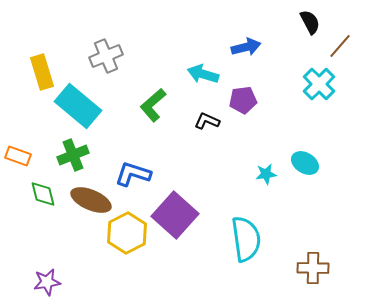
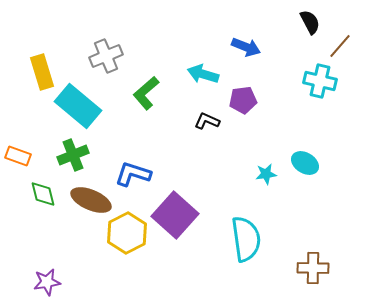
blue arrow: rotated 36 degrees clockwise
cyan cross: moved 1 px right, 3 px up; rotated 32 degrees counterclockwise
green L-shape: moved 7 px left, 12 px up
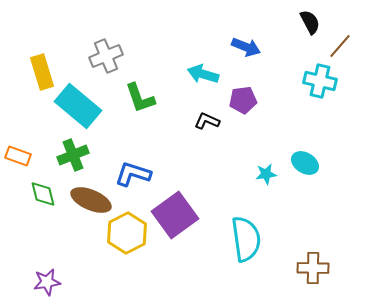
green L-shape: moved 6 px left, 5 px down; rotated 68 degrees counterclockwise
purple square: rotated 12 degrees clockwise
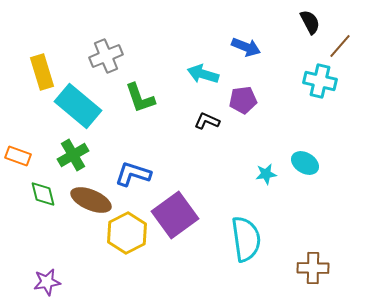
green cross: rotated 8 degrees counterclockwise
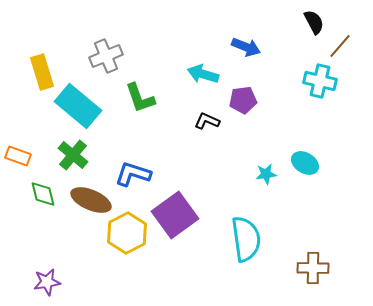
black semicircle: moved 4 px right
green cross: rotated 20 degrees counterclockwise
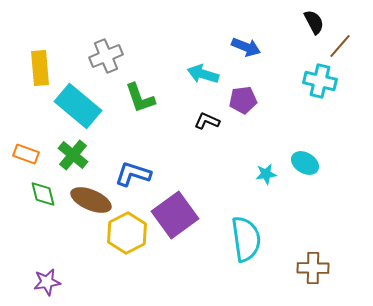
yellow rectangle: moved 2 px left, 4 px up; rotated 12 degrees clockwise
orange rectangle: moved 8 px right, 2 px up
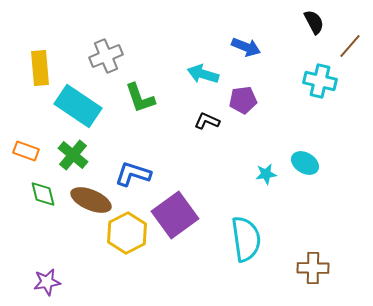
brown line: moved 10 px right
cyan rectangle: rotated 6 degrees counterclockwise
orange rectangle: moved 3 px up
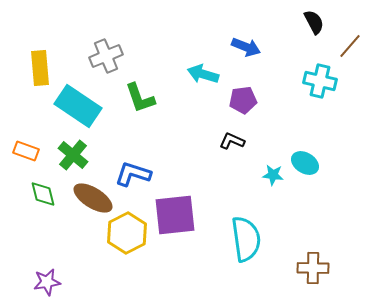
black L-shape: moved 25 px right, 20 px down
cyan star: moved 7 px right, 1 px down; rotated 15 degrees clockwise
brown ellipse: moved 2 px right, 2 px up; rotated 9 degrees clockwise
purple square: rotated 30 degrees clockwise
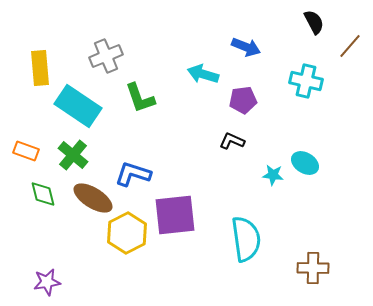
cyan cross: moved 14 px left
